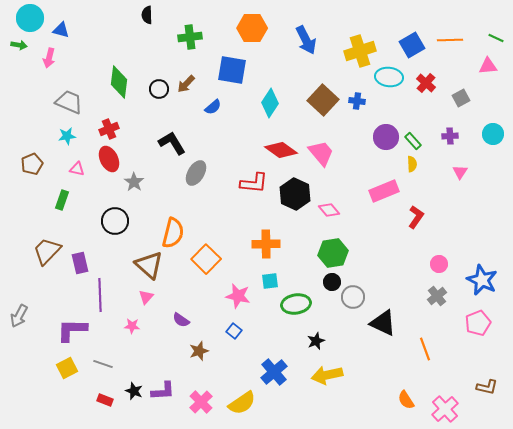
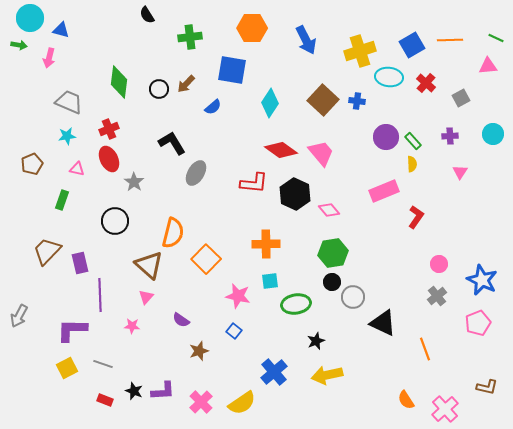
black semicircle at (147, 15): rotated 30 degrees counterclockwise
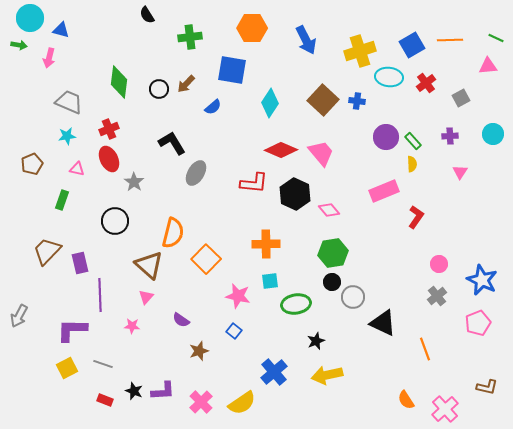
red cross at (426, 83): rotated 12 degrees clockwise
red diamond at (281, 150): rotated 12 degrees counterclockwise
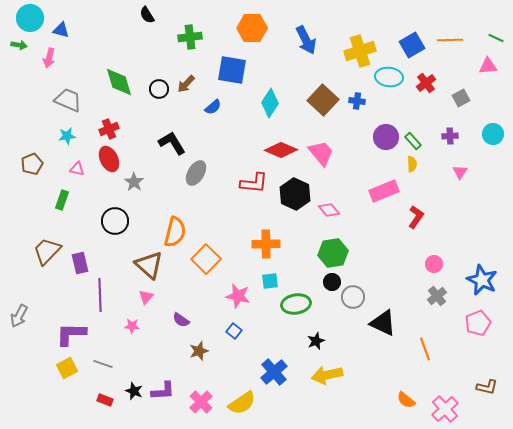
green diamond at (119, 82): rotated 24 degrees counterclockwise
gray trapezoid at (69, 102): moved 1 px left, 2 px up
orange semicircle at (173, 233): moved 2 px right, 1 px up
pink circle at (439, 264): moved 5 px left
purple L-shape at (72, 330): moved 1 px left, 4 px down
orange semicircle at (406, 400): rotated 18 degrees counterclockwise
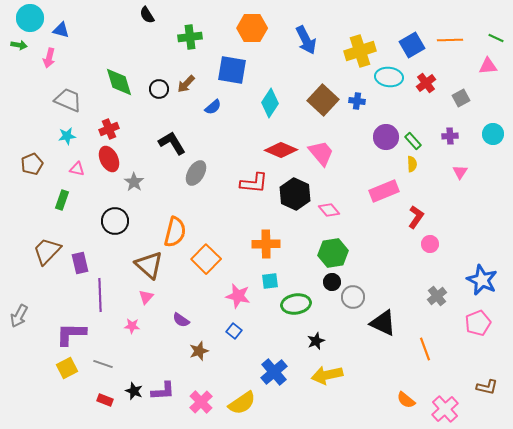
pink circle at (434, 264): moved 4 px left, 20 px up
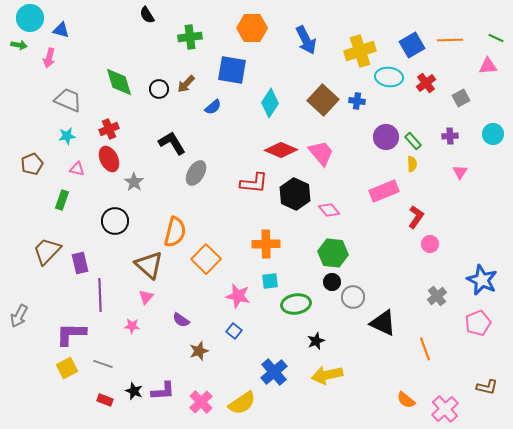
green hexagon at (333, 253): rotated 16 degrees clockwise
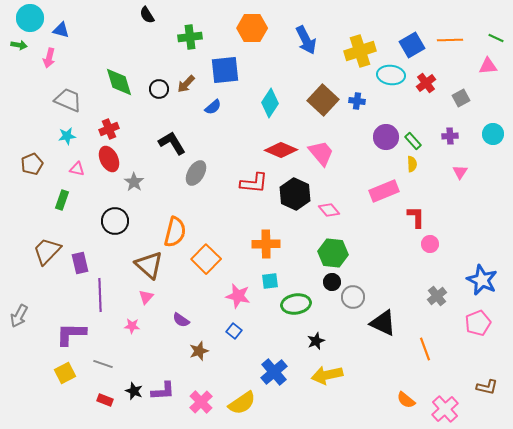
blue square at (232, 70): moved 7 px left; rotated 16 degrees counterclockwise
cyan ellipse at (389, 77): moved 2 px right, 2 px up
red L-shape at (416, 217): rotated 35 degrees counterclockwise
yellow square at (67, 368): moved 2 px left, 5 px down
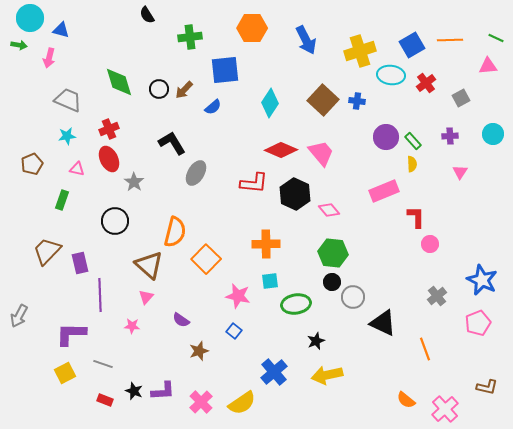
brown arrow at (186, 84): moved 2 px left, 6 px down
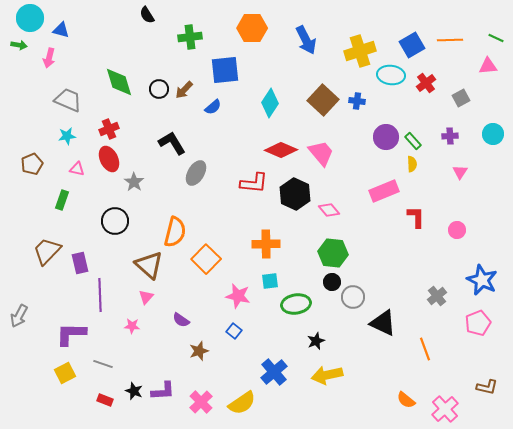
pink circle at (430, 244): moved 27 px right, 14 px up
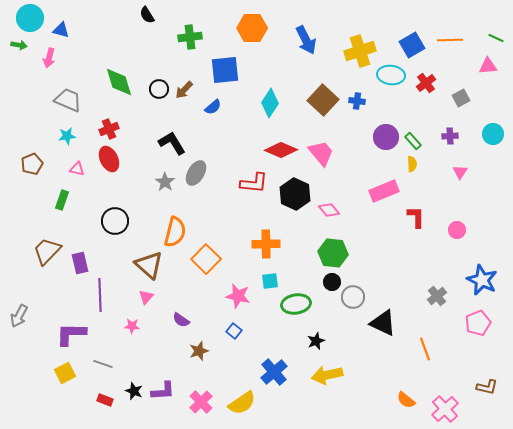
gray star at (134, 182): moved 31 px right
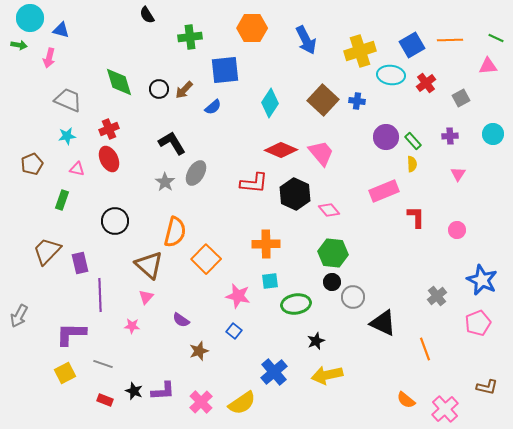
pink triangle at (460, 172): moved 2 px left, 2 px down
